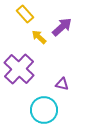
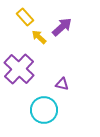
yellow rectangle: moved 3 px down
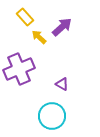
purple cross: rotated 24 degrees clockwise
purple triangle: rotated 16 degrees clockwise
cyan circle: moved 8 px right, 6 px down
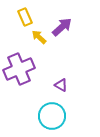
yellow rectangle: rotated 18 degrees clockwise
purple triangle: moved 1 px left, 1 px down
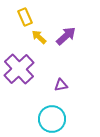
purple arrow: moved 4 px right, 9 px down
purple cross: rotated 20 degrees counterclockwise
purple triangle: rotated 40 degrees counterclockwise
cyan circle: moved 3 px down
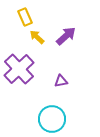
yellow arrow: moved 2 px left
purple triangle: moved 4 px up
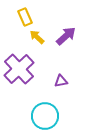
cyan circle: moved 7 px left, 3 px up
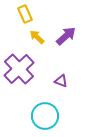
yellow rectangle: moved 3 px up
purple triangle: rotated 32 degrees clockwise
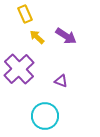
purple arrow: rotated 75 degrees clockwise
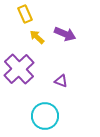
purple arrow: moved 1 px left, 2 px up; rotated 10 degrees counterclockwise
